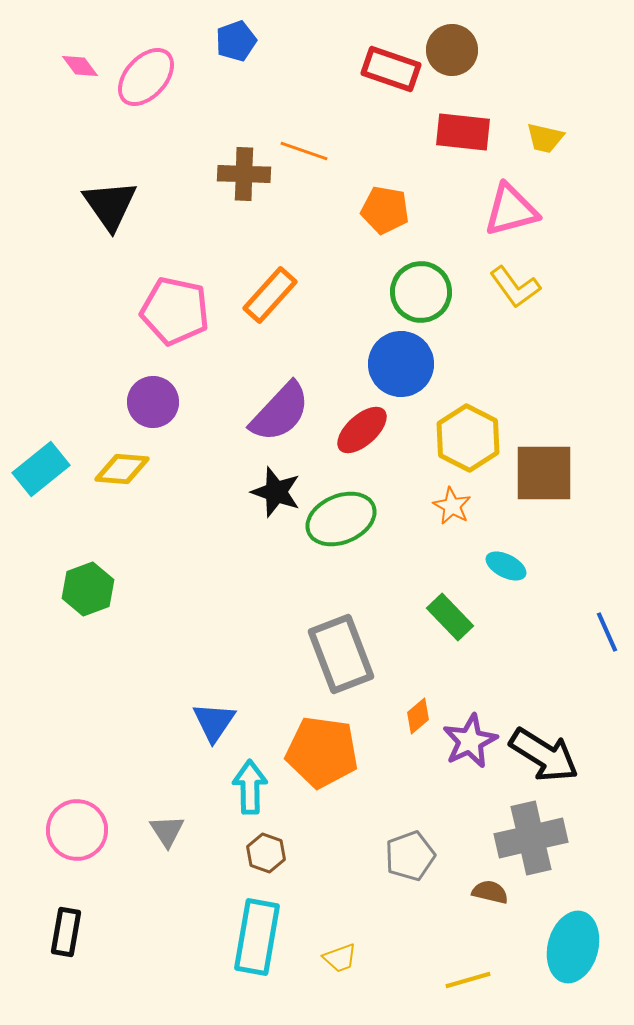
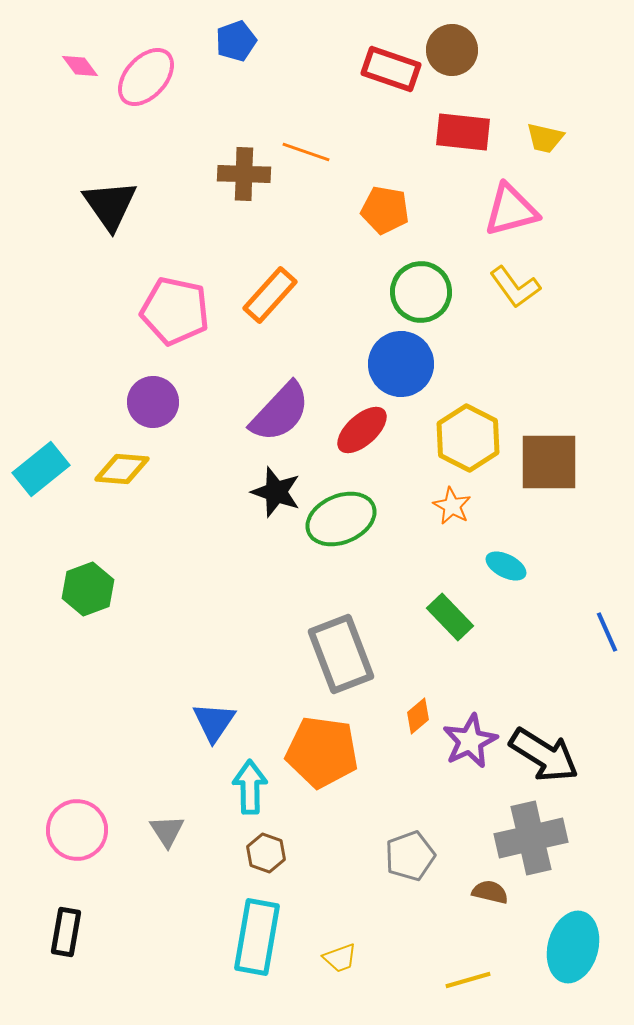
orange line at (304, 151): moved 2 px right, 1 px down
brown square at (544, 473): moved 5 px right, 11 px up
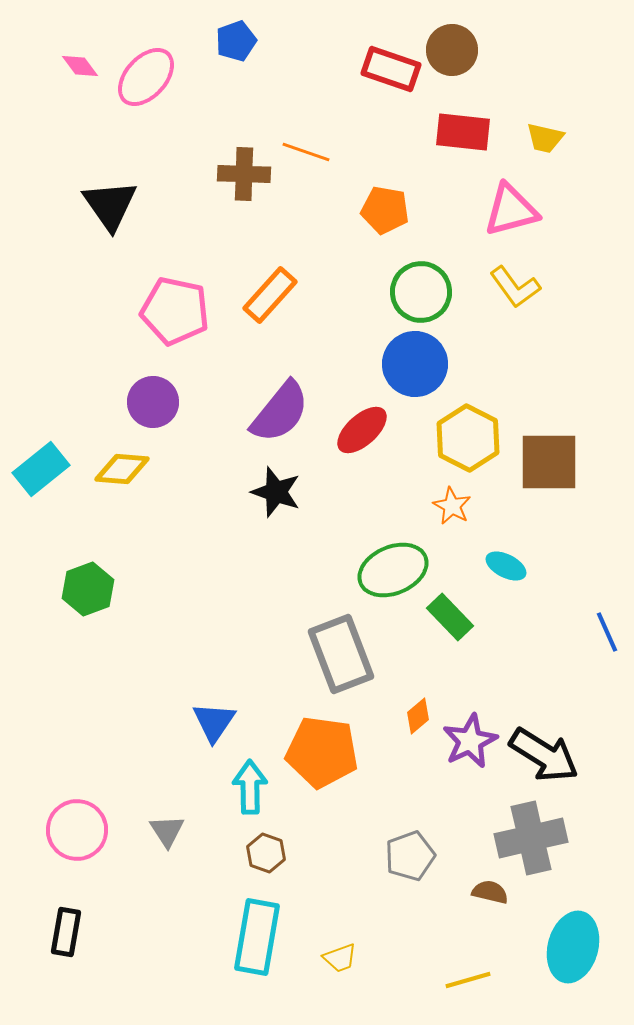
blue circle at (401, 364): moved 14 px right
purple semicircle at (280, 412): rotated 4 degrees counterclockwise
green ellipse at (341, 519): moved 52 px right, 51 px down
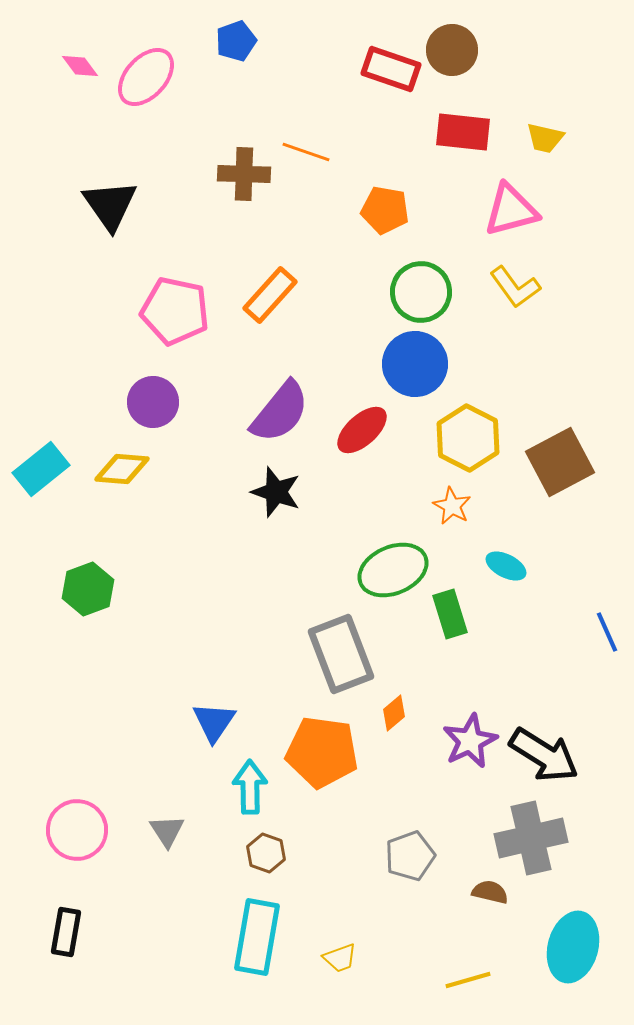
brown square at (549, 462): moved 11 px right; rotated 28 degrees counterclockwise
green rectangle at (450, 617): moved 3 px up; rotated 27 degrees clockwise
orange diamond at (418, 716): moved 24 px left, 3 px up
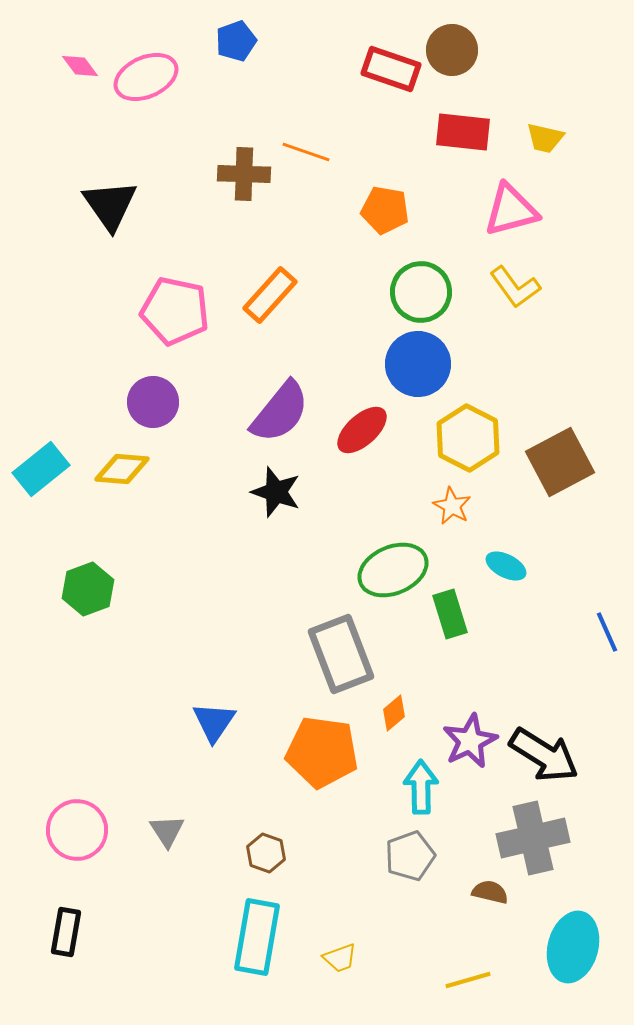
pink ellipse at (146, 77): rotated 24 degrees clockwise
blue circle at (415, 364): moved 3 px right
cyan arrow at (250, 787): moved 171 px right
gray cross at (531, 838): moved 2 px right
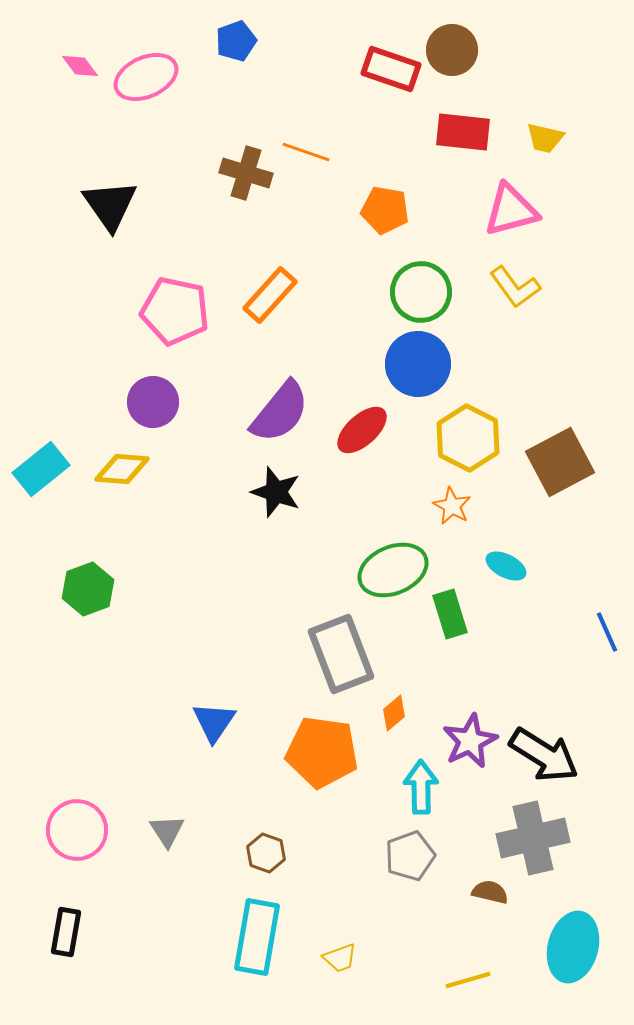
brown cross at (244, 174): moved 2 px right, 1 px up; rotated 15 degrees clockwise
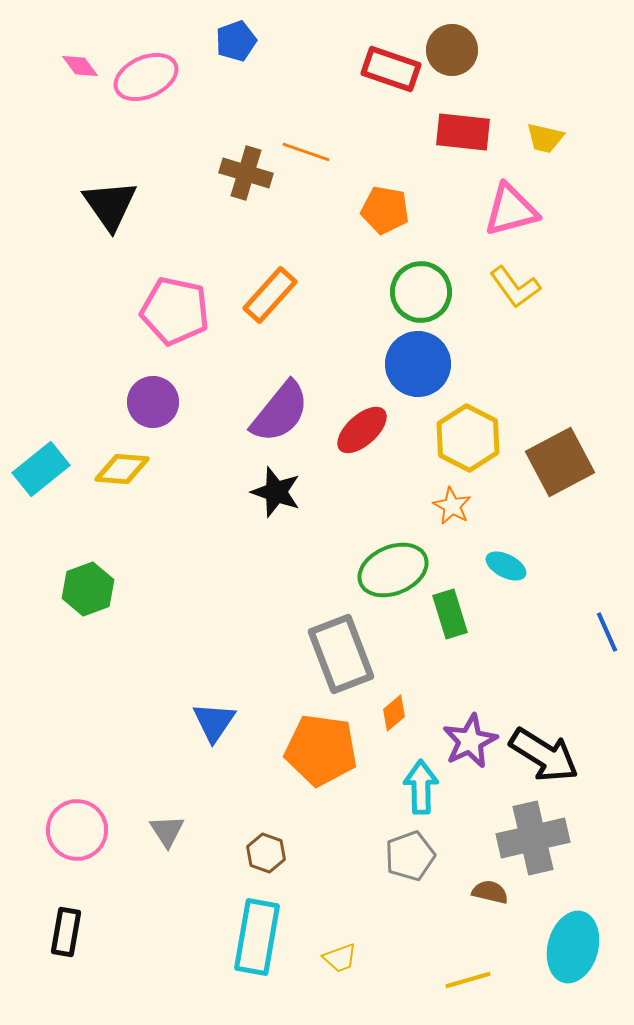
orange pentagon at (322, 752): moved 1 px left, 2 px up
